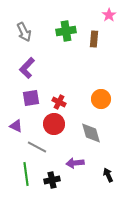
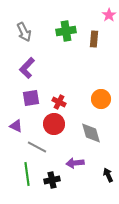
green line: moved 1 px right
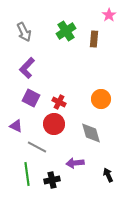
green cross: rotated 24 degrees counterclockwise
purple square: rotated 36 degrees clockwise
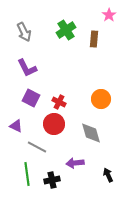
green cross: moved 1 px up
purple L-shape: rotated 70 degrees counterclockwise
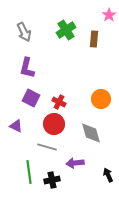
purple L-shape: rotated 40 degrees clockwise
gray line: moved 10 px right; rotated 12 degrees counterclockwise
green line: moved 2 px right, 2 px up
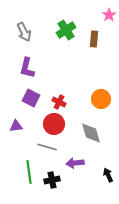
purple triangle: rotated 32 degrees counterclockwise
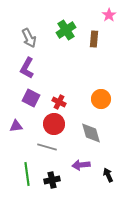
gray arrow: moved 5 px right, 6 px down
purple L-shape: rotated 15 degrees clockwise
purple arrow: moved 6 px right, 2 px down
green line: moved 2 px left, 2 px down
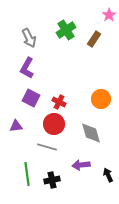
brown rectangle: rotated 28 degrees clockwise
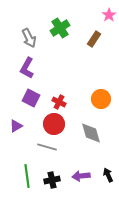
green cross: moved 6 px left, 2 px up
purple triangle: rotated 24 degrees counterclockwise
purple arrow: moved 11 px down
green line: moved 2 px down
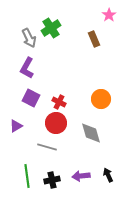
green cross: moved 9 px left
brown rectangle: rotated 56 degrees counterclockwise
red circle: moved 2 px right, 1 px up
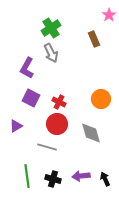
gray arrow: moved 22 px right, 15 px down
red circle: moved 1 px right, 1 px down
black arrow: moved 3 px left, 4 px down
black cross: moved 1 px right, 1 px up; rotated 28 degrees clockwise
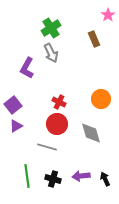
pink star: moved 1 px left
purple square: moved 18 px left, 7 px down; rotated 24 degrees clockwise
